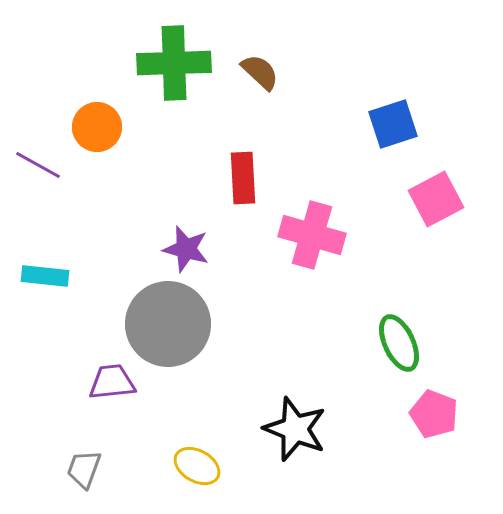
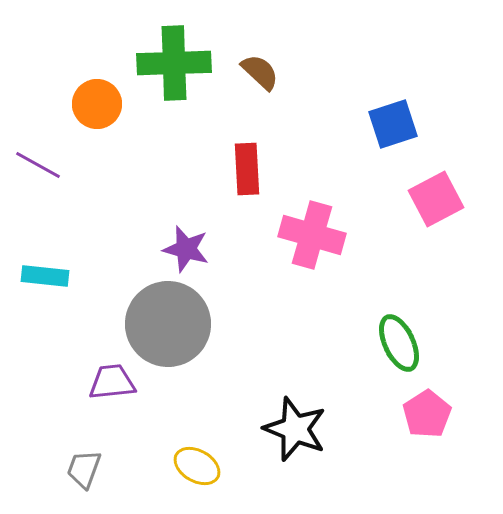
orange circle: moved 23 px up
red rectangle: moved 4 px right, 9 px up
pink pentagon: moved 7 px left; rotated 18 degrees clockwise
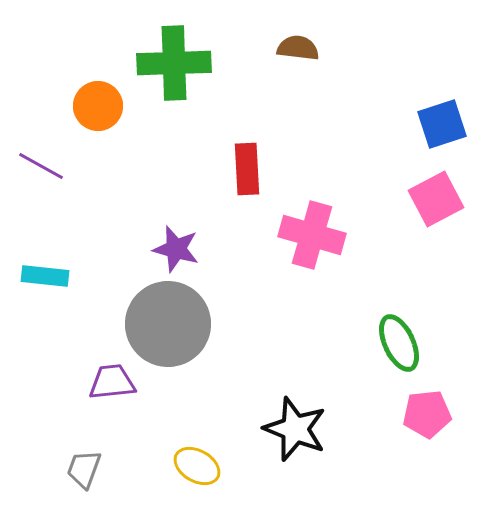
brown semicircle: moved 38 px right, 24 px up; rotated 36 degrees counterclockwise
orange circle: moved 1 px right, 2 px down
blue square: moved 49 px right
purple line: moved 3 px right, 1 px down
purple star: moved 10 px left
pink pentagon: rotated 27 degrees clockwise
